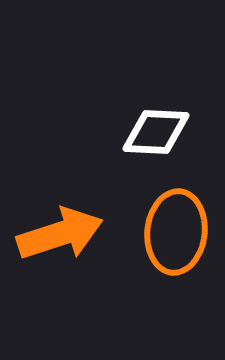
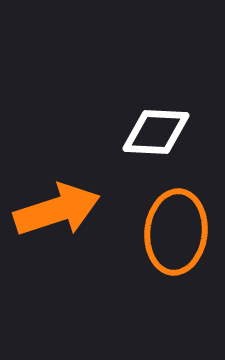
orange arrow: moved 3 px left, 24 px up
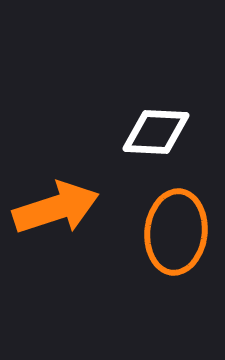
orange arrow: moved 1 px left, 2 px up
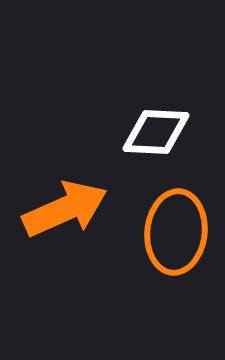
orange arrow: moved 9 px right, 1 px down; rotated 6 degrees counterclockwise
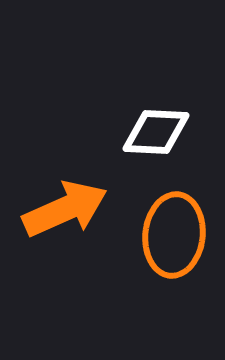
orange ellipse: moved 2 px left, 3 px down
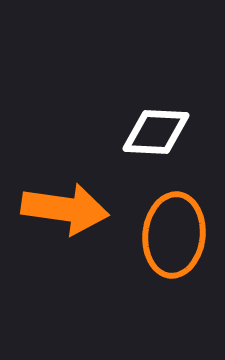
orange arrow: rotated 32 degrees clockwise
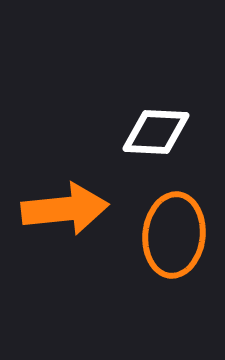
orange arrow: rotated 14 degrees counterclockwise
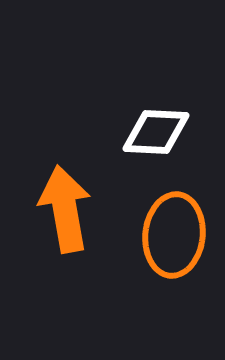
orange arrow: rotated 94 degrees counterclockwise
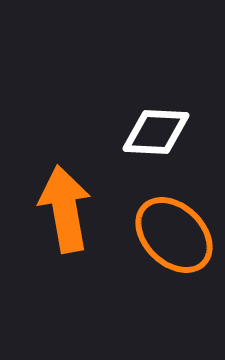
orange ellipse: rotated 52 degrees counterclockwise
